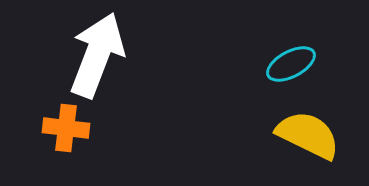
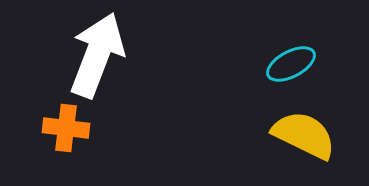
yellow semicircle: moved 4 px left
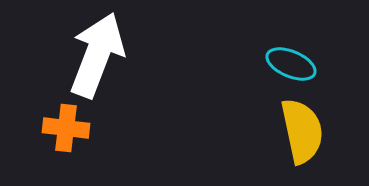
cyan ellipse: rotated 51 degrees clockwise
yellow semicircle: moved 2 px left, 4 px up; rotated 52 degrees clockwise
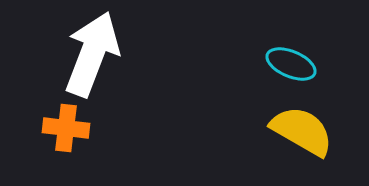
white arrow: moved 5 px left, 1 px up
yellow semicircle: rotated 48 degrees counterclockwise
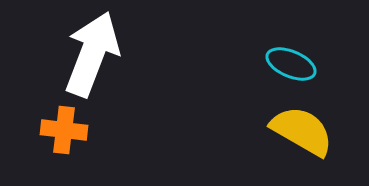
orange cross: moved 2 px left, 2 px down
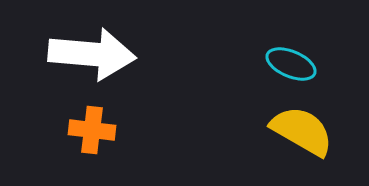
white arrow: rotated 74 degrees clockwise
orange cross: moved 28 px right
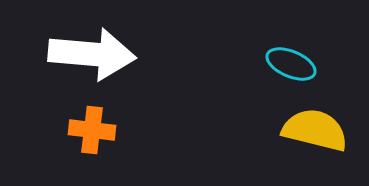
yellow semicircle: moved 13 px right, 1 px up; rotated 16 degrees counterclockwise
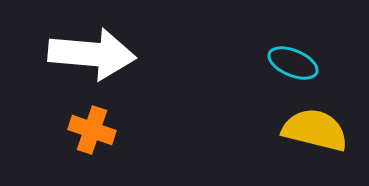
cyan ellipse: moved 2 px right, 1 px up
orange cross: rotated 12 degrees clockwise
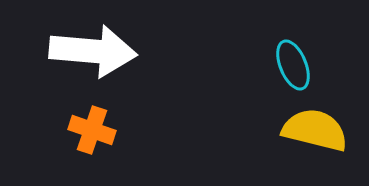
white arrow: moved 1 px right, 3 px up
cyan ellipse: moved 2 px down; rotated 45 degrees clockwise
